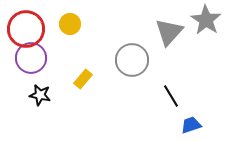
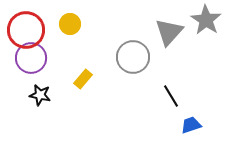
red circle: moved 1 px down
gray circle: moved 1 px right, 3 px up
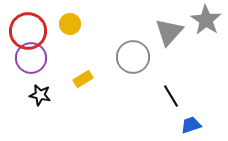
red circle: moved 2 px right, 1 px down
yellow rectangle: rotated 18 degrees clockwise
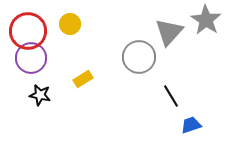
gray circle: moved 6 px right
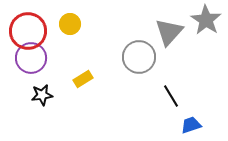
black star: moved 2 px right; rotated 20 degrees counterclockwise
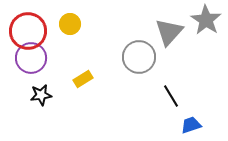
black star: moved 1 px left
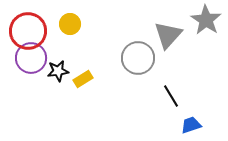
gray triangle: moved 1 px left, 3 px down
gray circle: moved 1 px left, 1 px down
black star: moved 17 px right, 24 px up
